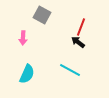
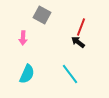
cyan line: moved 4 px down; rotated 25 degrees clockwise
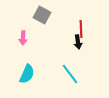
red line: moved 2 px down; rotated 24 degrees counterclockwise
black arrow: rotated 136 degrees counterclockwise
